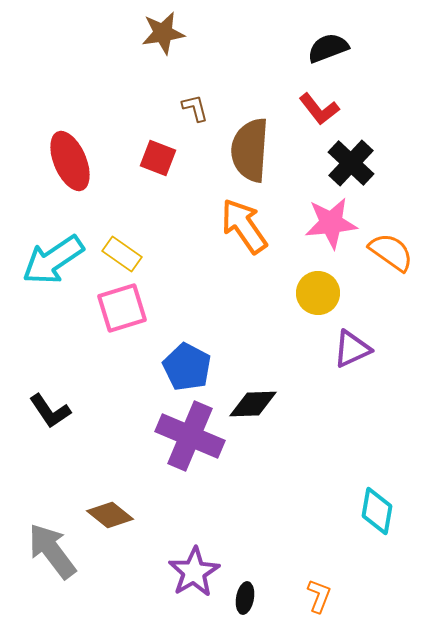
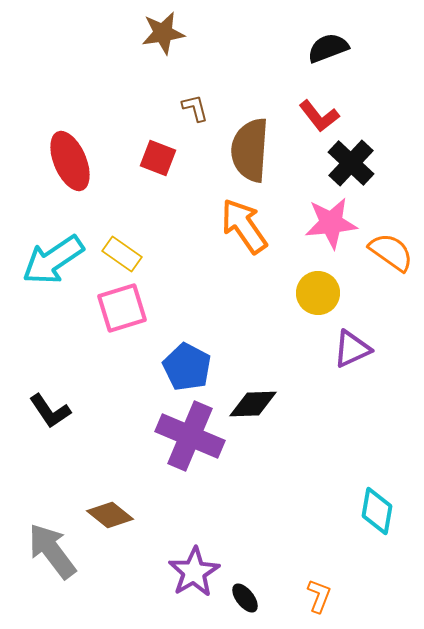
red L-shape: moved 7 px down
black ellipse: rotated 48 degrees counterclockwise
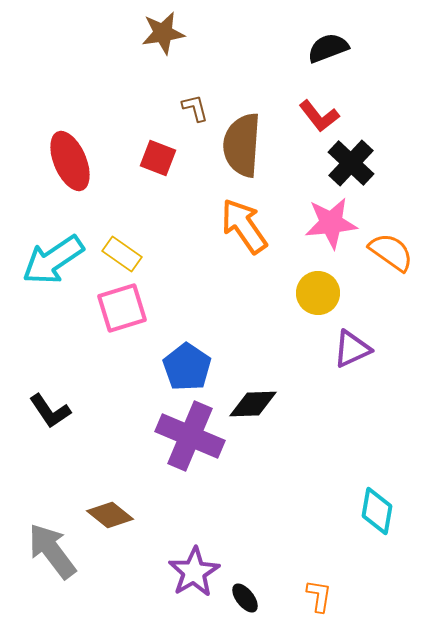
brown semicircle: moved 8 px left, 5 px up
blue pentagon: rotated 6 degrees clockwise
orange L-shape: rotated 12 degrees counterclockwise
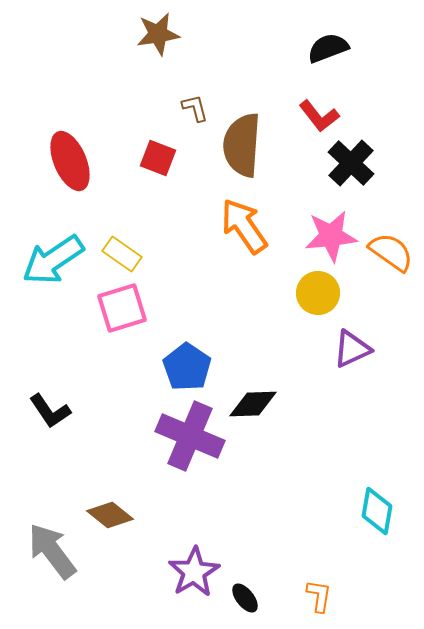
brown star: moved 5 px left, 1 px down
pink star: moved 13 px down
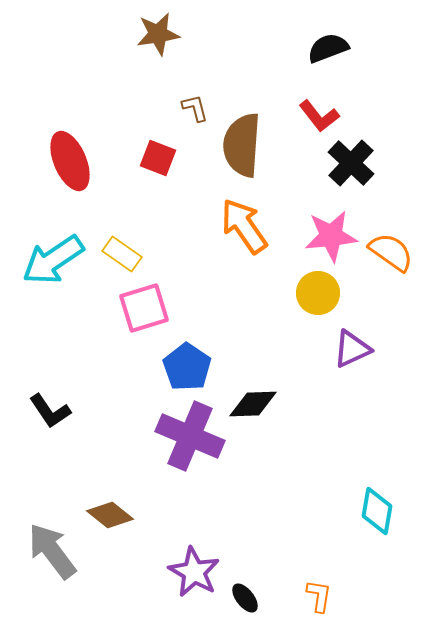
pink square: moved 22 px right
purple star: rotated 12 degrees counterclockwise
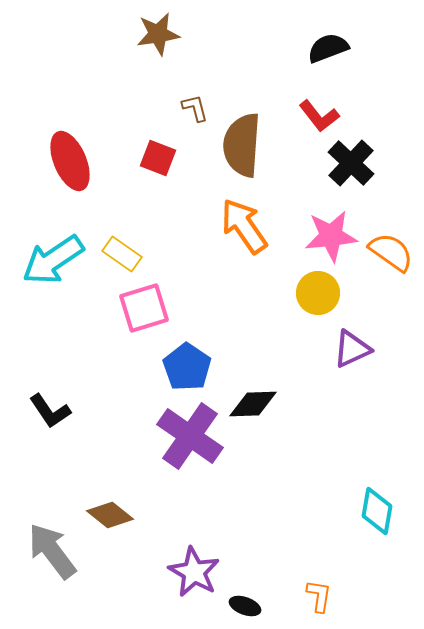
purple cross: rotated 12 degrees clockwise
black ellipse: moved 8 px down; rotated 32 degrees counterclockwise
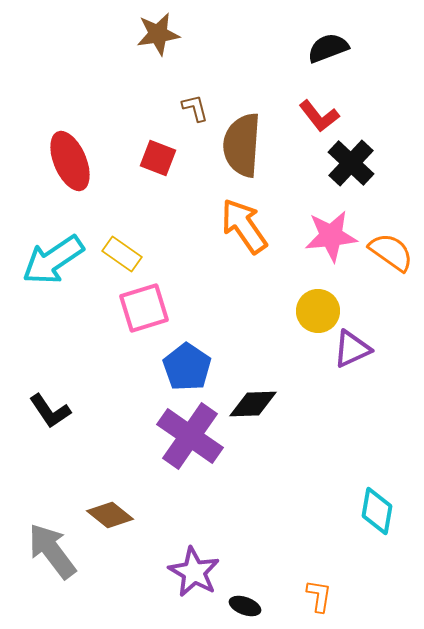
yellow circle: moved 18 px down
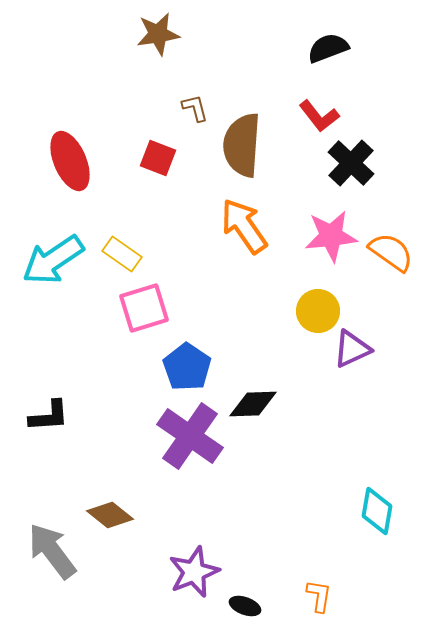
black L-shape: moved 1 px left, 5 px down; rotated 60 degrees counterclockwise
purple star: rotated 21 degrees clockwise
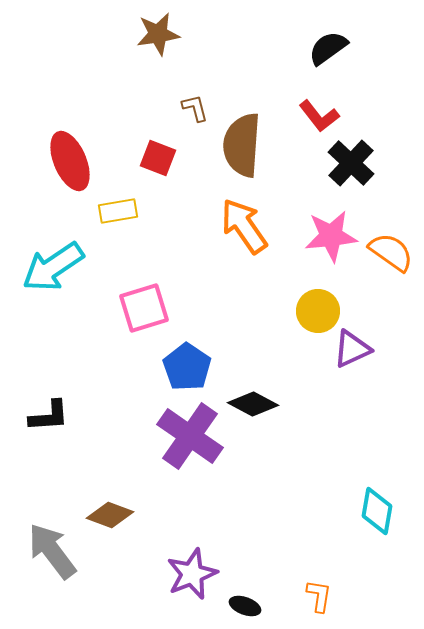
black semicircle: rotated 15 degrees counterclockwise
yellow rectangle: moved 4 px left, 43 px up; rotated 45 degrees counterclockwise
cyan arrow: moved 7 px down
black diamond: rotated 30 degrees clockwise
brown diamond: rotated 18 degrees counterclockwise
purple star: moved 2 px left, 2 px down
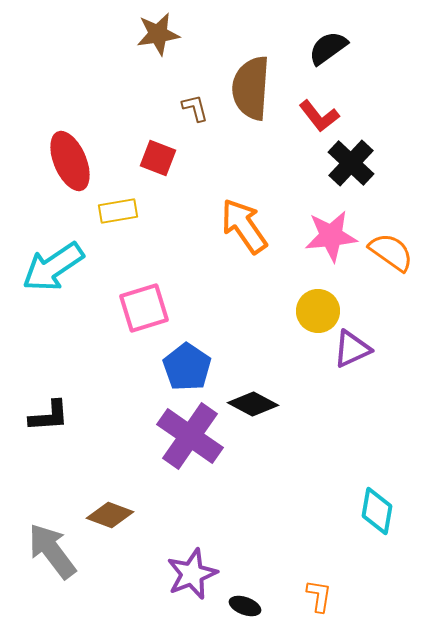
brown semicircle: moved 9 px right, 57 px up
